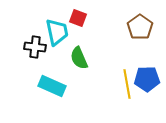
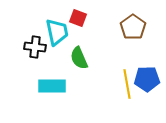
brown pentagon: moved 7 px left
cyan rectangle: rotated 24 degrees counterclockwise
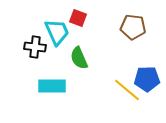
brown pentagon: rotated 30 degrees counterclockwise
cyan trapezoid: rotated 12 degrees counterclockwise
yellow line: moved 6 px down; rotated 40 degrees counterclockwise
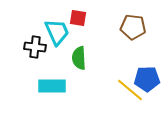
red square: rotated 12 degrees counterclockwise
green semicircle: rotated 20 degrees clockwise
yellow line: moved 3 px right
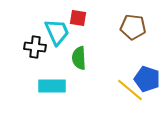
blue pentagon: rotated 20 degrees clockwise
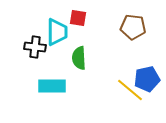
cyan trapezoid: rotated 24 degrees clockwise
blue pentagon: rotated 30 degrees counterclockwise
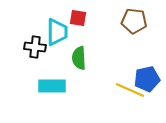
brown pentagon: moved 1 px right, 6 px up
yellow line: rotated 16 degrees counterclockwise
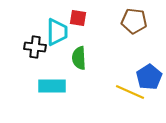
blue pentagon: moved 2 px right, 2 px up; rotated 20 degrees counterclockwise
yellow line: moved 2 px down
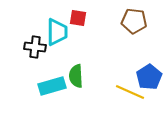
green semicircle: moved 3 px left, 18 px down
cyan rectangle: rotated 16 degrees counterclockwise
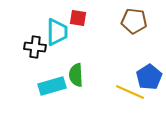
green semicircle: moved 1 px up
